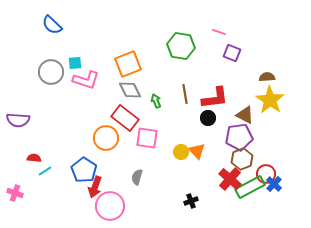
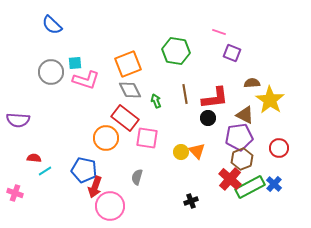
green hexagon: moved 5 px left, 5 px down
brown semicircle: moved 15 px left, 6 px down
blue pentagon: rotated 20 degrees counterclockwise
red circle: moved 13 px right, 26 px up
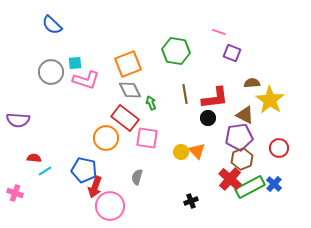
green arrow: moved 5 px left, 2 px down
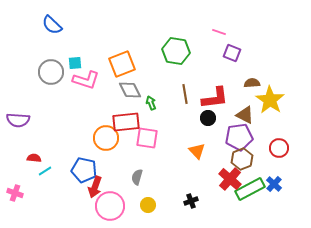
orange square: moved 6 px left
red rectangle: moved 1 px right, 4 px down; rotated 44 degrees counterclockwise
yellow circle: moved 33 px left, 53 px down
green rectangle: moved 2 px down
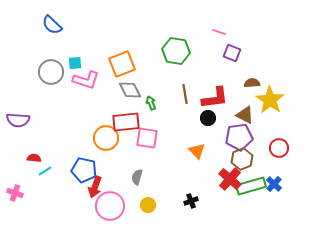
green rectangle: moved 1 px right, 3 px up; rotated 12 degrees clockwise
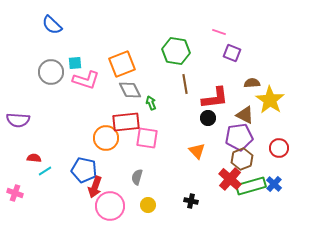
brown line: moved 10 px up
black cross: rotated 32 degrees clockwise
